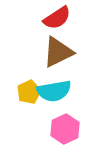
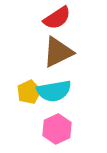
pink hexagon: moved 8 px left
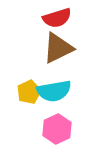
red semicircle: rotated 16 degrees clockwise
brown triangle: moved 4 px up
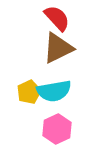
red semicircle: rotated 116 degrees counterclockwise
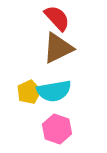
pink hexagon: rotated 16 degrees counterclockwise
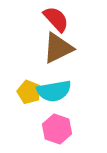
red semicircle: moved 1 px left, 1 px down
yellow pentagon: rotated 25 degrees counterclockwise
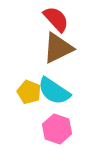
cyan semicircle: rotated 44 degrees clockwise
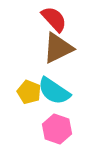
red semicircle: moved 2 px left
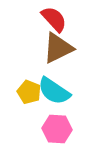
pink hexagon: rotated 16 degrees counterclockwise
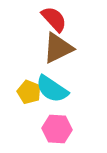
cyan semicircle: moved 2 px left, 2 px up
